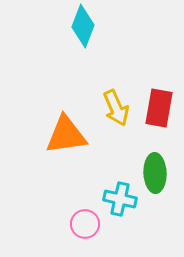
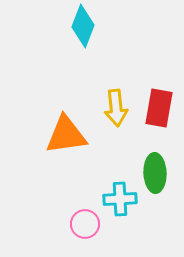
yellow arrow: rotated 18 degrees clockwise
cyan cross: rotated 16 degrees counterclockwise
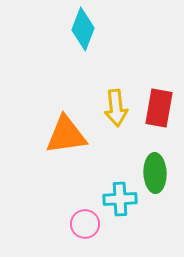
cyan diamond: moved 3 px down
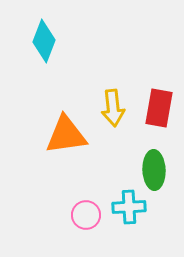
cyan diamond: moved 39 px left, 12 px down
yellow arrow: moved 3 px left
green ellipse: moved 1 px left, 3 px up
cyan cross: moved 9 px right, 8 px down
pink circle: moved 1 px right, 9 px up
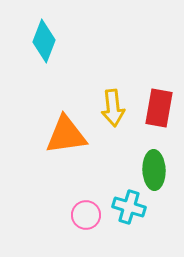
cyan cross: rotated 20 degrees clockwise
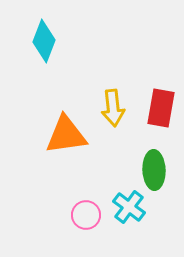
red rectangle: moved 2 px right
cyan cross: rotated 20 degrees clockwise
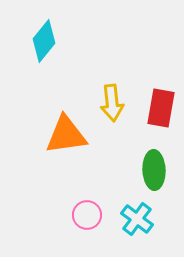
cyan diamond: rotated 18 degrees clockwise
yellow arrow: moved 1 px left, 5 px up
cyan cross: moved 8 px right, 12 px down
pink circle: moved 1 px right
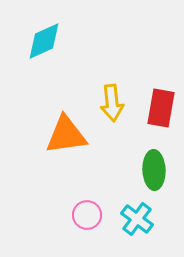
cyan diamond: rotated 27 degrees clockwise
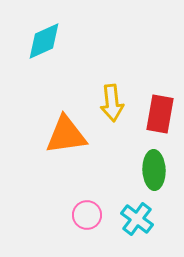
red rectangle: moved 1 px left, 6 px down
